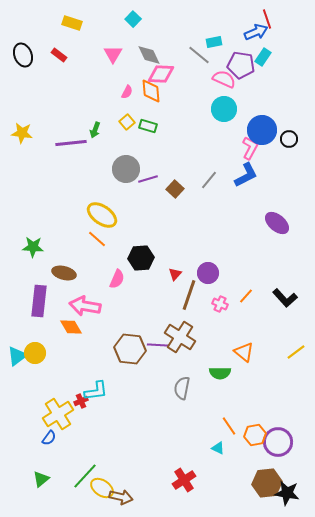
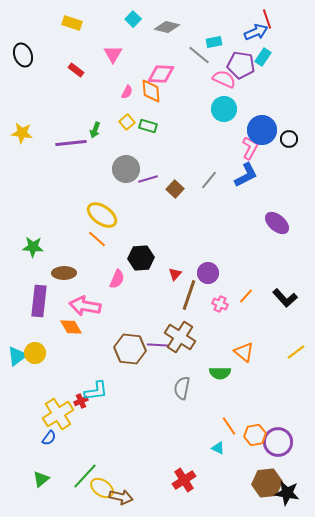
red rectangle at (59, 55): moved 17 px right, 15 px down
gray diamond at (149, 55): moved 18 px right, 28 px up; rotated 50 degrees counterclockwise
brown ellipse at (64, 273): rotated 15 degrees counterclockwise
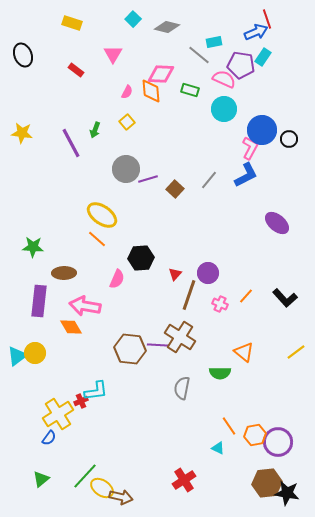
green rectangle at (148, 126): moved 42 px right, 36 px up
purple line at (71, 143): rotated 68 degrees clockwise
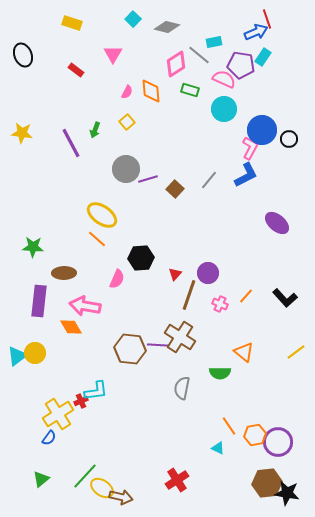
pink diamond at (161, 74): moved 15 px right, 10 px up; rotated 36 degrees counterclockwise
red cross at (184, 480): moved 7 px left
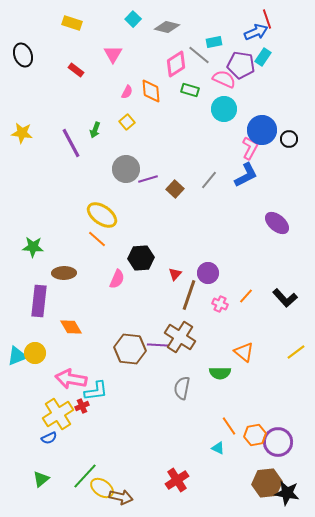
pink arrow at (85, 306): moved 14 px left, 73 px down
cyan triangle at (17, 356): rotated 15 degrees clockwise
red cross at (81, 401): moved 1 px right, 5 px down
blue semicircle at (49, 438): rotated 28 degrees clockwise
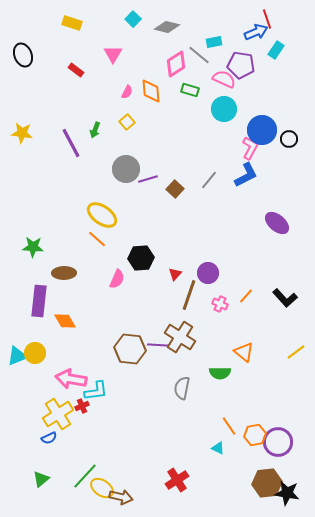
cyan rectangle at (263, 57): moved 13 px right, 7 px up
orange diamond at (71, 327): moved 6 px left, 6 px up
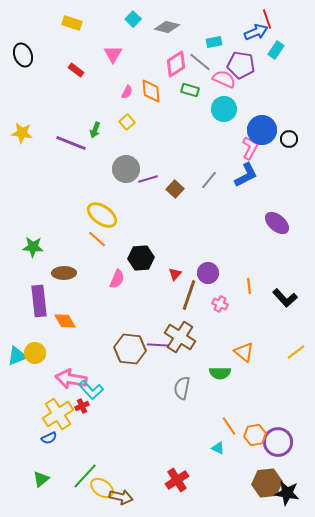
gray line at (199, 55): moved 1 px right, 7 px down
purple line at (71, 143): rotated 40 degrees counterclockwise
orange line at (246, 296): moved 3 px right, 10 px up; rotated 49 degrees counterclockwise
purple rectangle at (39, 301): rotated 12 degrees counterclockwise
cyan L-shape at (96, 391): moved 5 px left, 1 px up; rotated 55 degrees clockwise
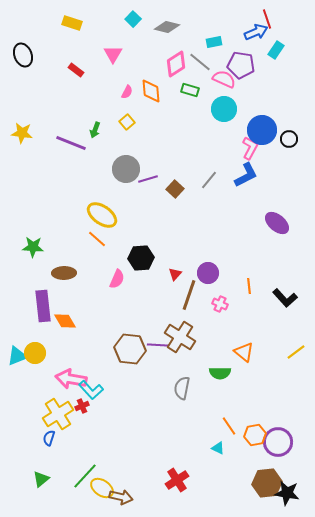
purple rectangle at (39, 301): moved 4 px right, 5 px down
blue semicircle at (49, 438): rotated 133 degrees clockwise
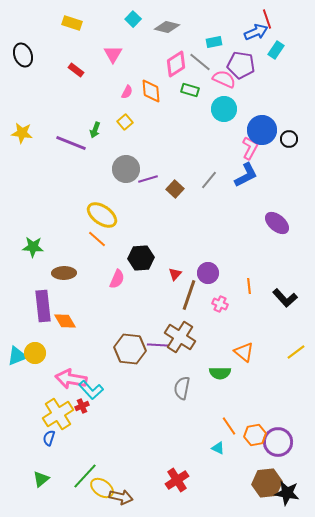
yellow square at (127, 122): moved 2 px left
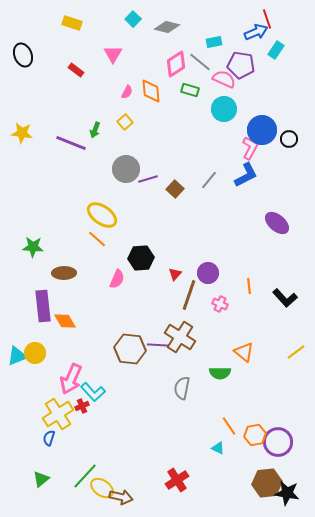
pink arrow at (71, 379): rotated 76 degrees counterclockwise
cyan L-shape at (91, 390): moved 2 px right, 2 px down
